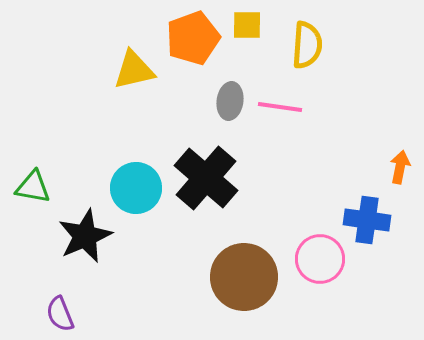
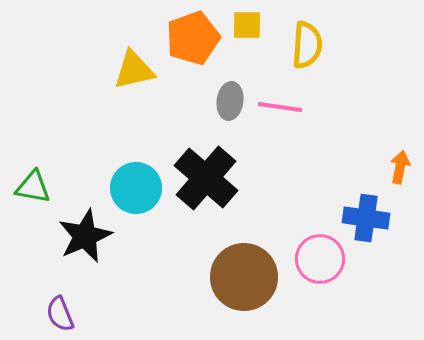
blue cross: moved 1 px left, 2 px up
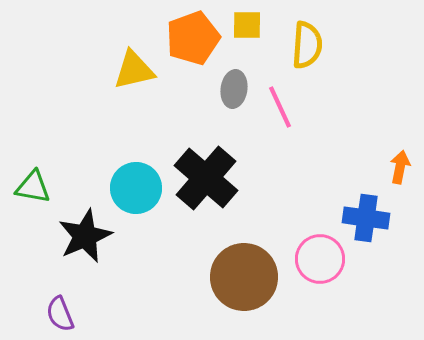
gray ellipse: moved 4 px right, 12 px up
pink line: rotated 57 degrees clockwise
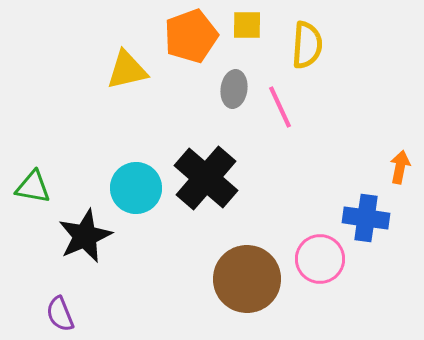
orange pentagon: moved 2 px left, 2 px up
yellow triangle: moved 7 px left
brown circle: moved 3 px right, 2 px down
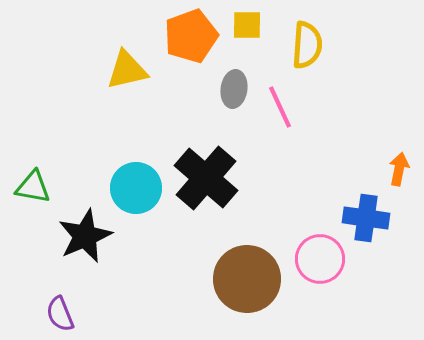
orange arrow: moved 1 px left, 2 px down
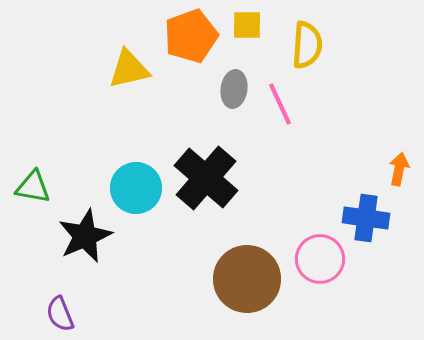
yellow triangle: moved 2 px right, 1 px up
pink line: moved 3 px up
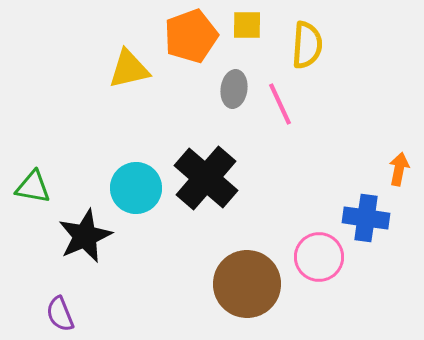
pink circle: moved 1 px left, 2 px up
brown circle: moved 5 px down
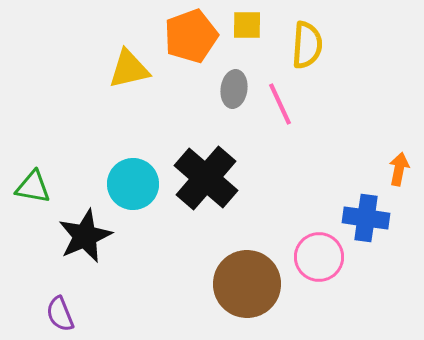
cyan circle: moved 3 px left, 4 px up
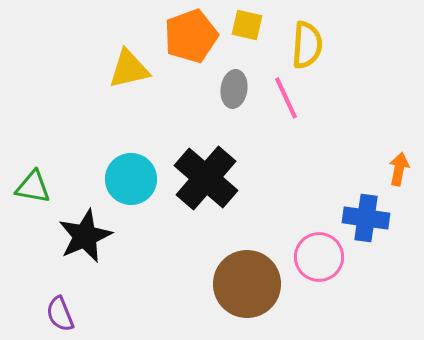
yellow square: rotated 12 degrees clockwise
pink line: moved 6 px right, 6 px up
cyan circle: moved 2 px left, 5 px up
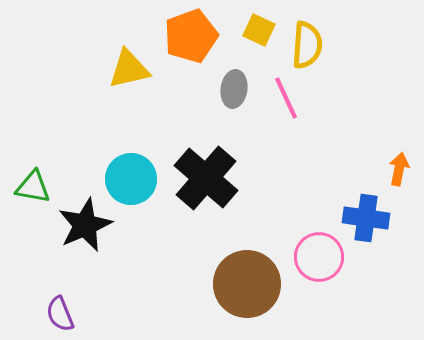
yellow square: moved 12 px right, 5 px down; rotated 12 degrees clockwise
black star: moved 11 px up
